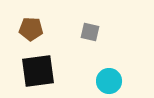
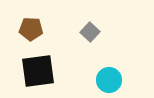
gray square: rotated 30 degrees clockwise
cyan circle: moved 1 px up
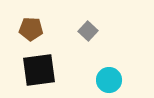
gray square: moved 2 px left, 1 px up
black square: moved 1 px right, 1 px up
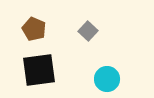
brown pentagon: moved 3 px right; rotated 20 degrees clockwise
cyan circle: moved 2 px left, 1 px up
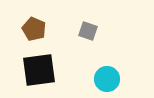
gray square: rotated 24 degrees counterclockwise
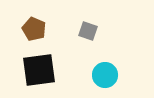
cyan circle: moved 2 px left, 4 px up
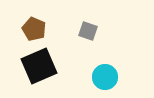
black square: moved 4 px up; rotated 15 degrees counterclockwise
cyan circle: moved 2 px down
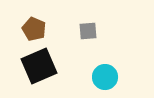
gray square: rotated 24 degrees counterclockwise
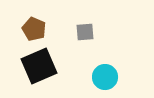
gray square: moved 3 px left, 1 px down
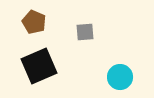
brown pentagon: moved 7 px up
cyan circle: moved 15 px right
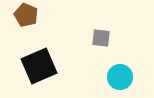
brown pentagon: moved 8 px left, 7 px up
gray square: moved 16 px right, 6 px down; rotated 12 degrees clockwise
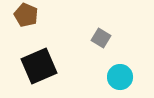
gray square: rotated 24 degrees clockwise
